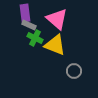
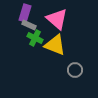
purple rectangle: rotated 24 degrees clockwise
gray circle: moved 1 px right, 1 px up
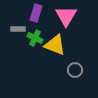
purple rectangle: moved 11 px right
pink triangle: moved 9 px right, 3 px up; rotated 20 degrees clockwise
gray rectangle: moved 11 px left, 4 px down; rotated 24 degrees counterclockwise
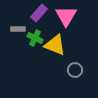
purple rectangle: moved 3 px right; rotated 24 degrees clockwise
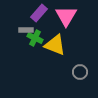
gray rectangle: moved 8 px right, 1 px down
gray circle: moved 5 px right, 2 px down
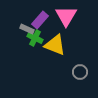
purple rectangle: moved 1 px right, 7 px down
gray rectangle: moved 1 px right, 1 px up; rotated 24 degrees clockwise
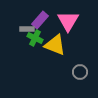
pink triangle: moved 2 px right, 5 px down
gray rectangle: rotated 24 degrees counterclockwise
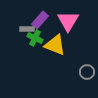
gray circle: moved 7 px right
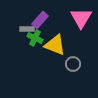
pink triangle: moved 13 px right, 3 px up
gray circle: moved 14 px left, 8 px up
